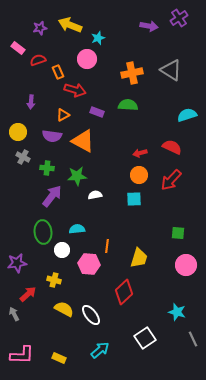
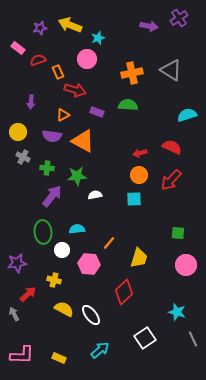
orange line at (107, 246): moved 2 px right, 3 px up; rotated 32 degrees clockwise
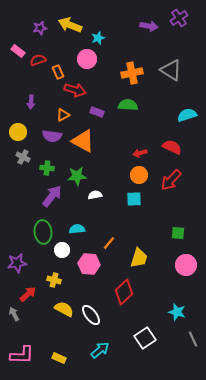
pink rectangle at (18, 48): moved 3 px down
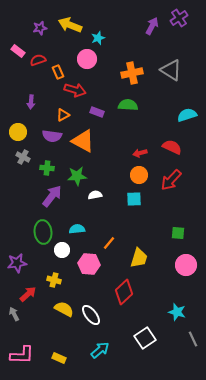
purple arrow at (149, 26): moved 3 px right; rotated 72 degrees counterclockwise
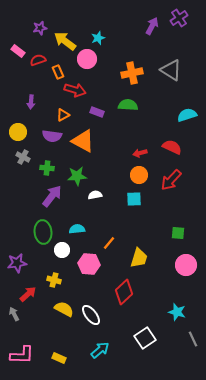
yellow arrow at (70, 25): moved 5 px left, 16 px down; rotated 15 degrees clockwise
